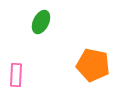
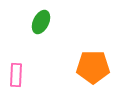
orange pentagon: moved 2 px down; rotated 12 degrees counterclockwise
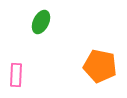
orange pentagon: moved 7 px right, 1 px up; rotated 12 degrees clockwise
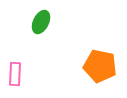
pink rectangle: moved 1 px left, 1 px up
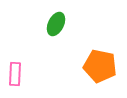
green ellipse: moved 15 px right, 2 px down
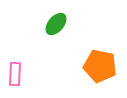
green ellipse: rotated 15 degrees clockwise
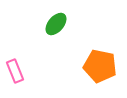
pink rectangle: moved 3 px up; rotated 25 degrees counterclockwise
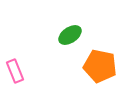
green ellipse: moved 14 px right, 11 px down; rotated 15 degrees clockwise
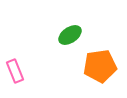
orange pentagon: rotated 20 degrees counterclockwise
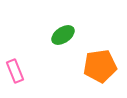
green ellipse: moved 7 px left
